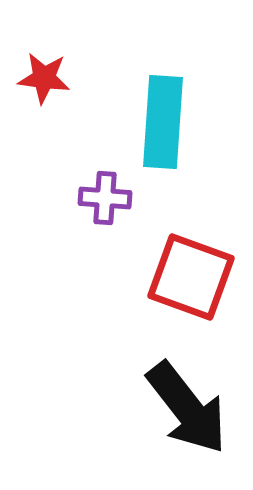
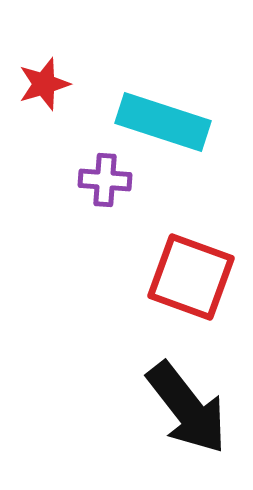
red star: moved 6 px down; rotated 24 degrees counterclockwise
cyan rectangle: rotated 76 degrees counterclockwise
purple cross: moved 18 px up
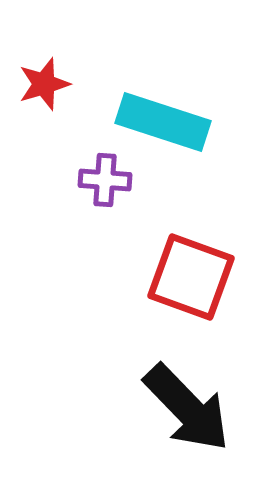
black arrow: rotated 6 degrees counterclockwise
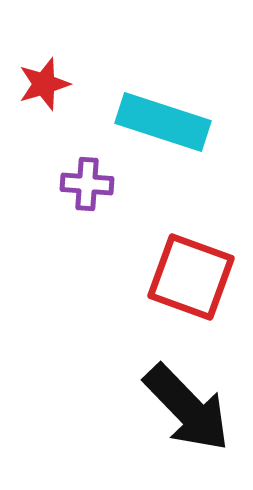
purple cross: moved 18 px left, 4 px down
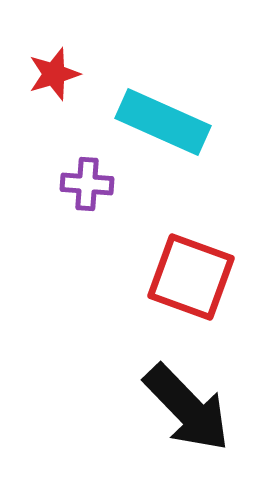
red star: moved 10 px right, 10 px up
cyan rectangle: rotated 6 degrees clockwise
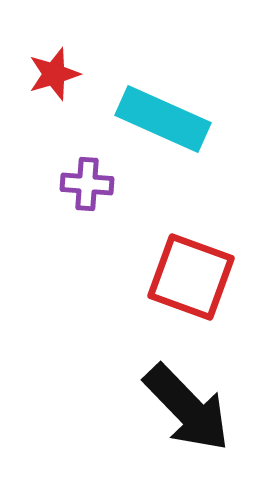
cyan rectangle: moved 3 px up
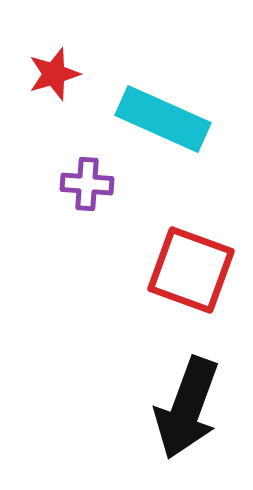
red square: moved 7 px up
black arrow: rotated 64 degrees clockwise
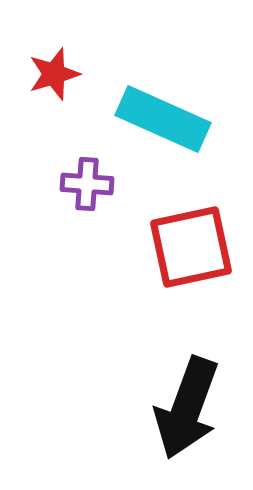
red square: moved 23 px up; rotated 32 degrees counterclockwise
